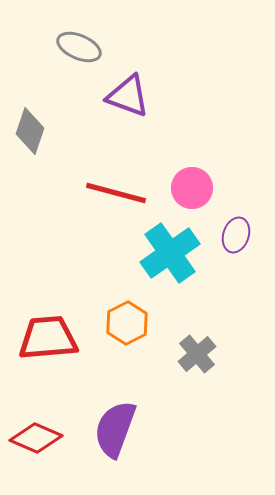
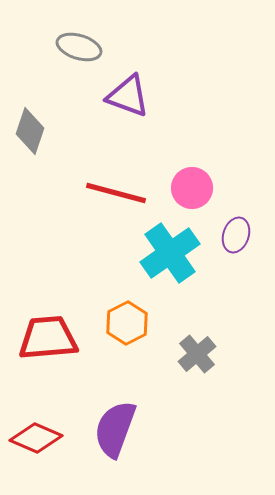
gray ellipse: rotated 6 degrees counterclockwise
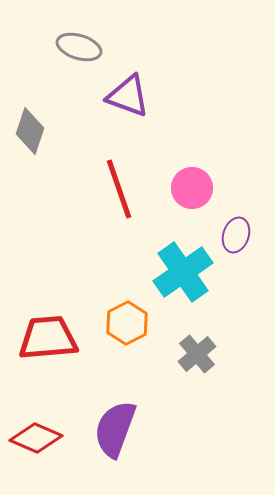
red line: moved 3 px right, 4 px up; rotated 56 degrees clockwise
cyan cross: moved 13 px right, 19 px down
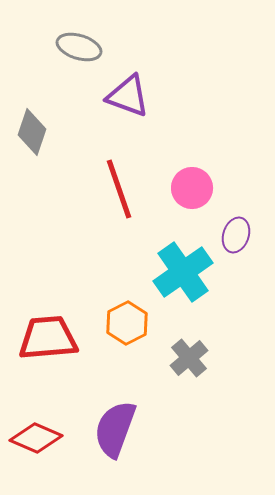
gray diamond: moved 2 px right, 1 px down
gray cross: moved 8 px left, 4 px down
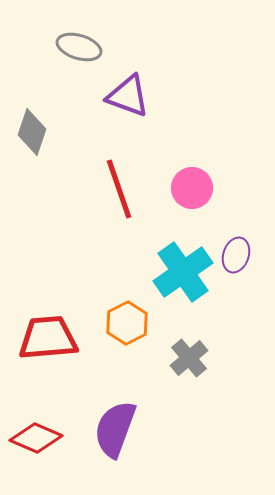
purple ellipse: moved 20 px down
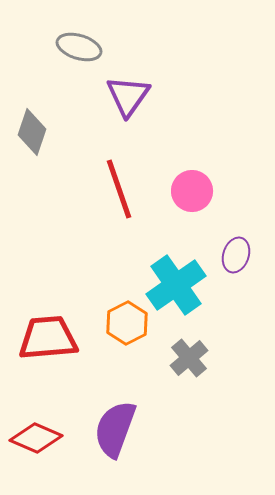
purple triangle: rotated 45 degrees clockwise
pink circle: moved 3 px down
cyan cross: moved 7 px left, 13 px down
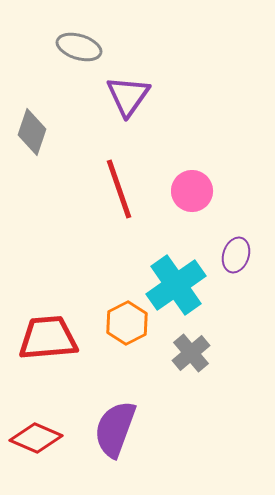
gray cross: moved 2 px right, 5 px up
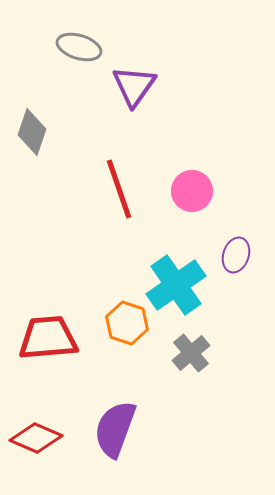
purple triangle: moved 6 px right, 10 px up
orange hexagon: rotated 15 degrees counterclockwise
